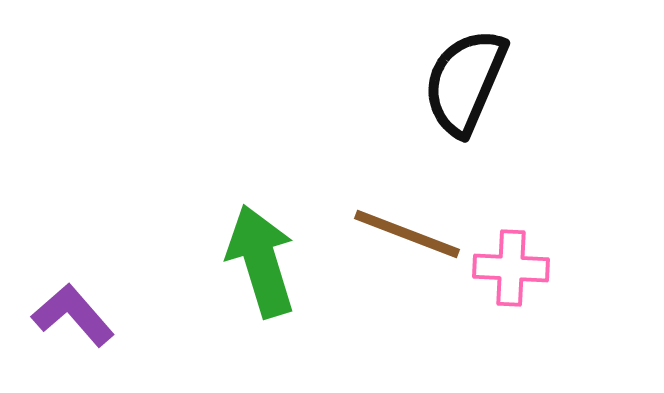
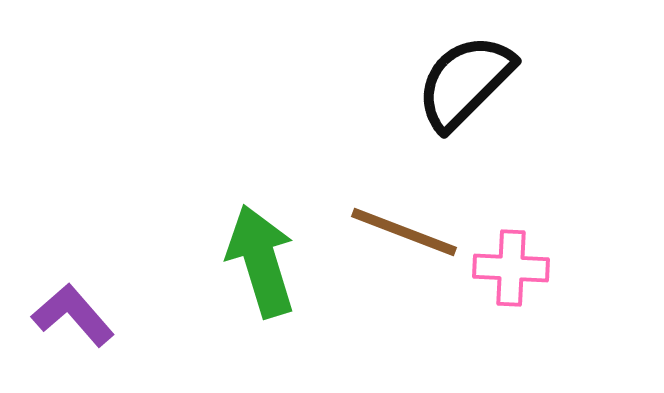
black semicircle: rotated 22 degrees clockwise
brown line: moved 3 px left, 2 px up
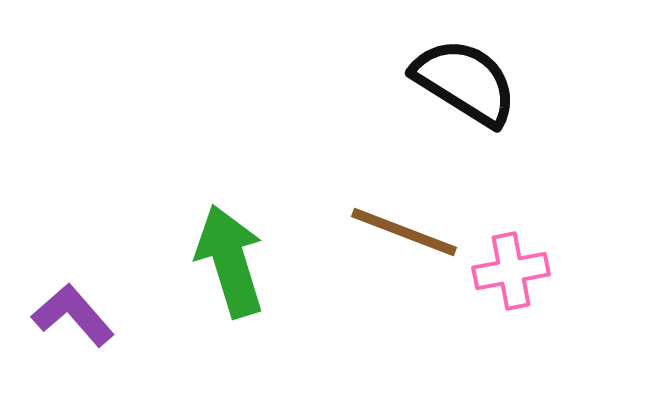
black semicircle: rotated 77 degrees clockwise
green arrow: moved 31 px left
pink cross: moved 3 px down; rotated 14 degrees counterclockwise
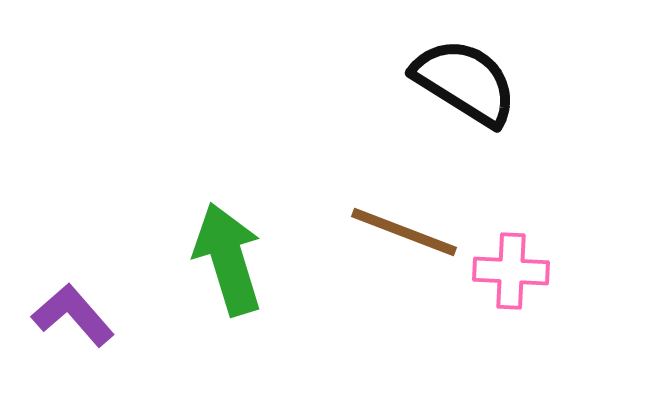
green arrow: moved 2 px left, 2 px up
pink cross: rotated 14 degrees clockwise
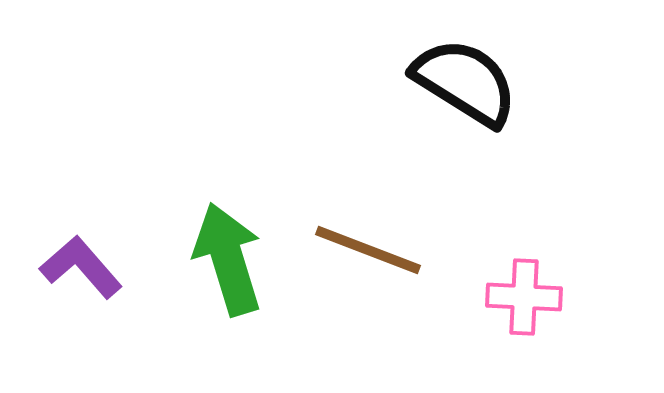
brown line: moved 36 px left, 18 px down
pink cross: moved 13 px right, 26 px down
purple L-shape: moved 8 px right, 48 px up
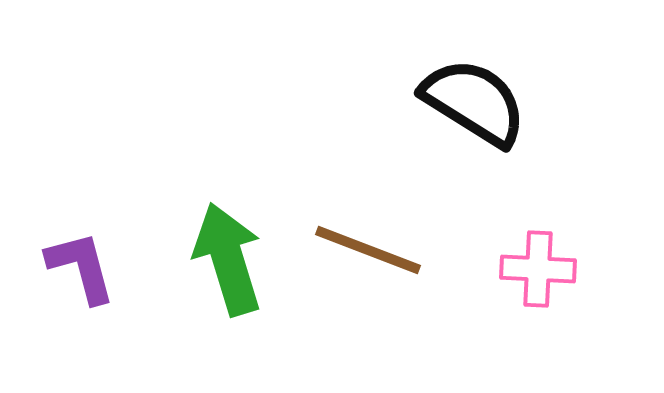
black semicircle: moved 9 px right, 20 px down
purple L-shape: rotated 26 degrees clockwise
pink cross: moved 14 px right, 28 px up
